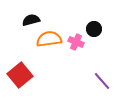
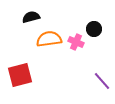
black semicircle: moved 3 px up
red square: rotated 25 degrees clockwise
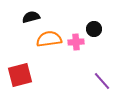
pink cross: rotated 28 degrees counterclockwise
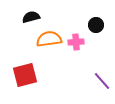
black circle: moved 2 px right, 4 px up
red square: moved 5 px right
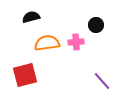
orange semicircle: moved 2 px left, 4 px down
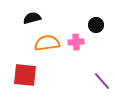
black semicircle: moved 1 px right, 1 px down
red square: rotated 20 degrees clockwise
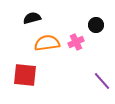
pink cross: rotated 21 degrees counterclockwise
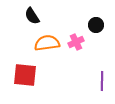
black semicircle: moved 2 px up; rotated 108 degrees counterclockwise
purple line: rotated 42 degrees clockwise
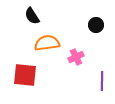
pink cross: moved 15 px down
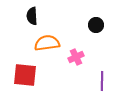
black semicircle: rotated 30 degrees clockwise
